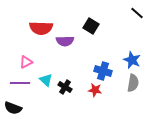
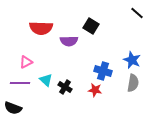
purple semicircle: moved 4 px right
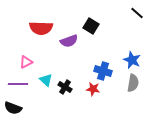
purple semicircle: rotated 18 degrees counterclockwise
purple line: moved 2 px left, 1 px down
red star: moved 2 px left, 1 px up
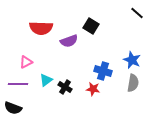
cyan triangle: rotated 40 degrees clockwise
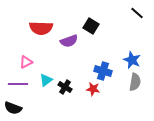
gray semicircle: moved 2 px right, 1 px up
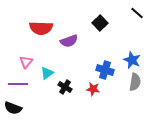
black square: moved 9 px right, 3 px up; rotated 14 degrees clockwise
pink triangle: rotated 24 degrees counterclockwise
blue cross: moved 2 px right, 1 px up
cyan triangle: moved 1 px right, 7 px up
